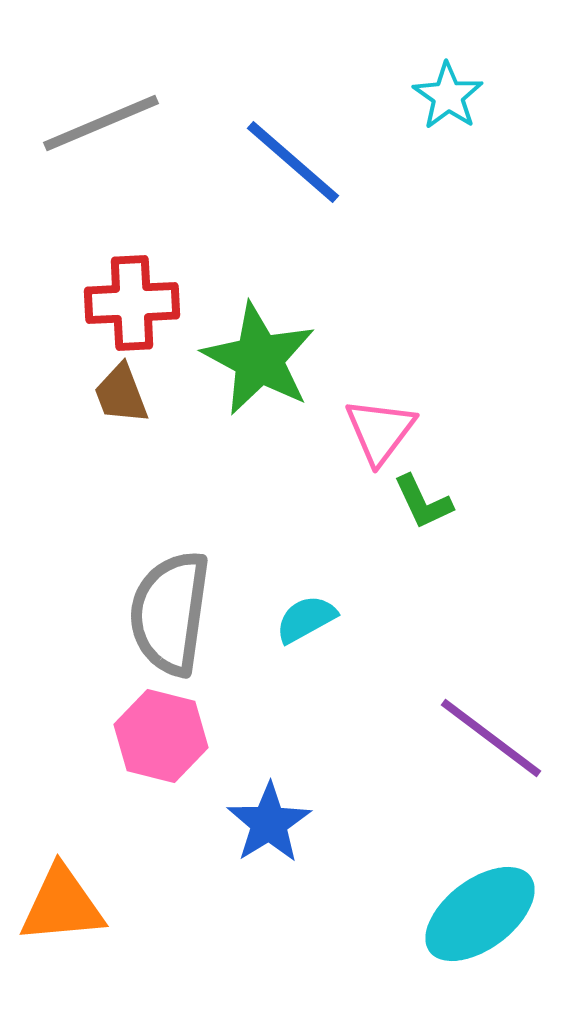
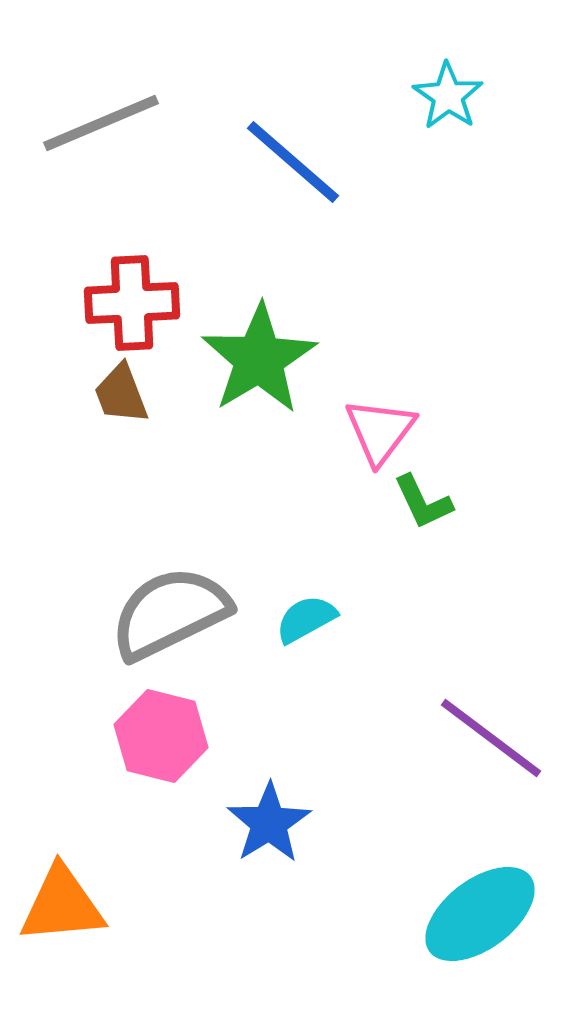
green star: rotated 13 degrees clockwise
gray semicircle: rotated 56 degrees clockwise
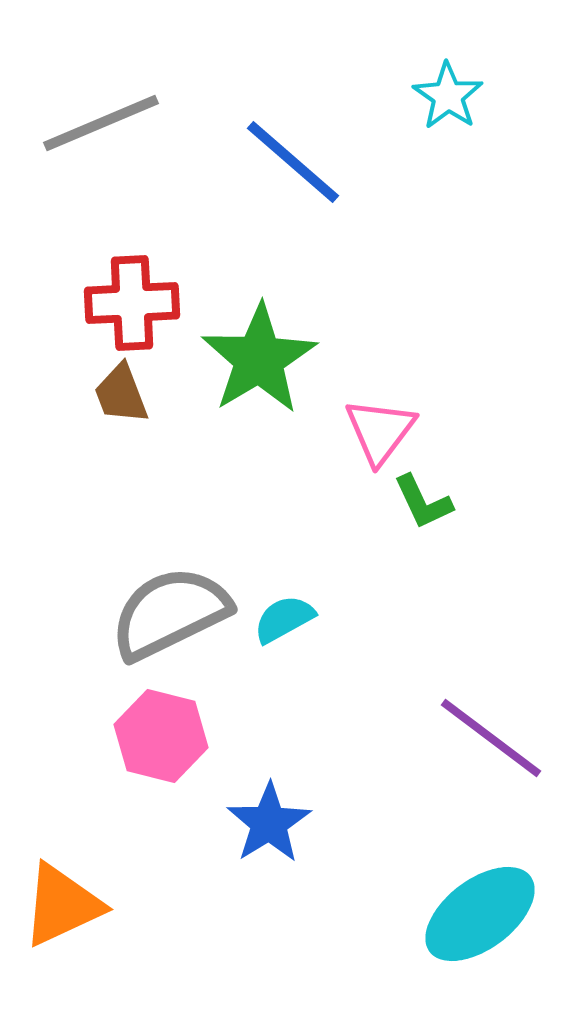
cyan semicircle: moved 22 px left
orange triangle: rotated 20 degrees counterclockwise
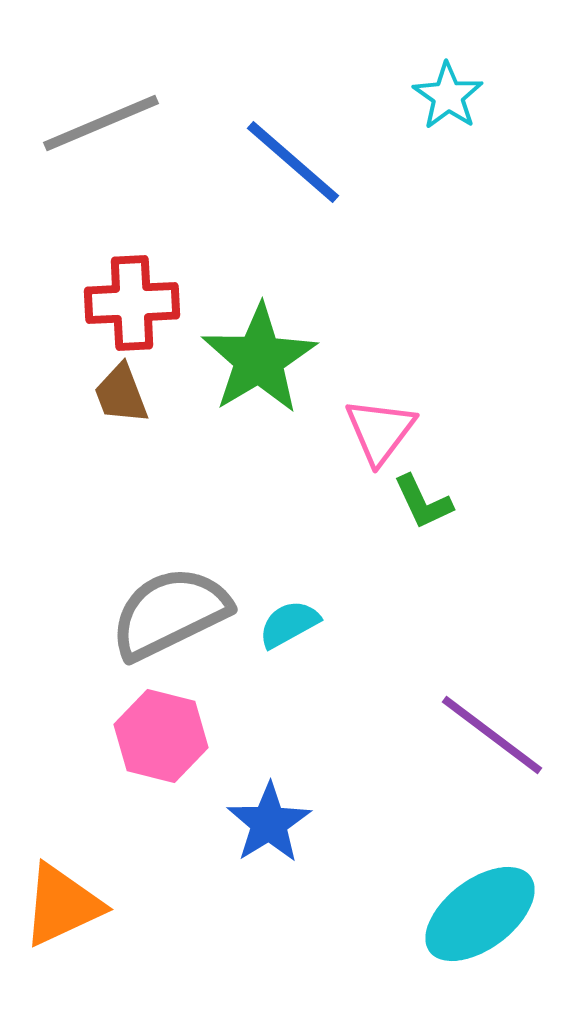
cyan semicircle: moved 5 px right, 5 px down
purple line: moved 1 px right, 3 px up
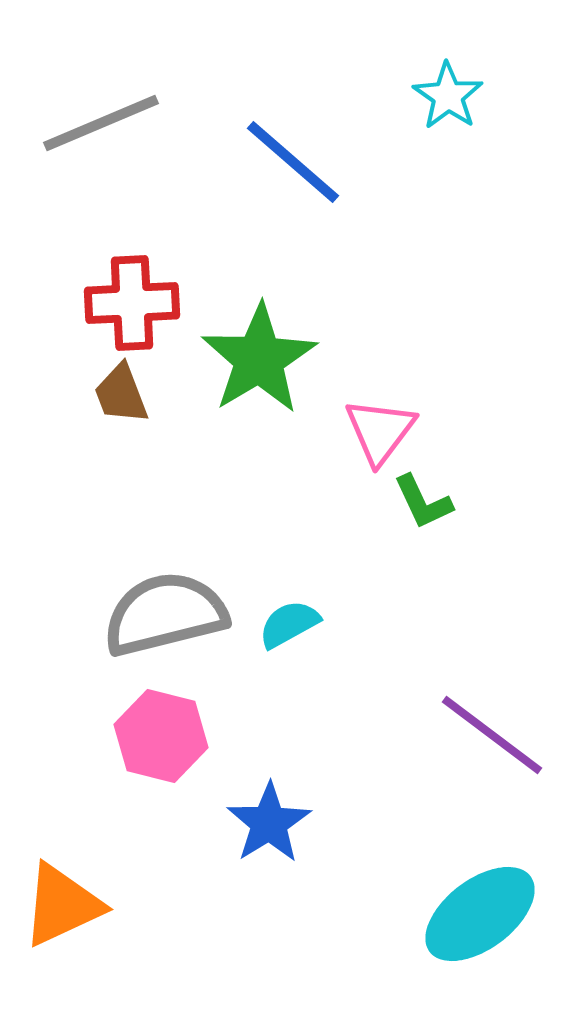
gray semicircle: moved 5 px left, 1 px down; rotated 12 degrees clockwise
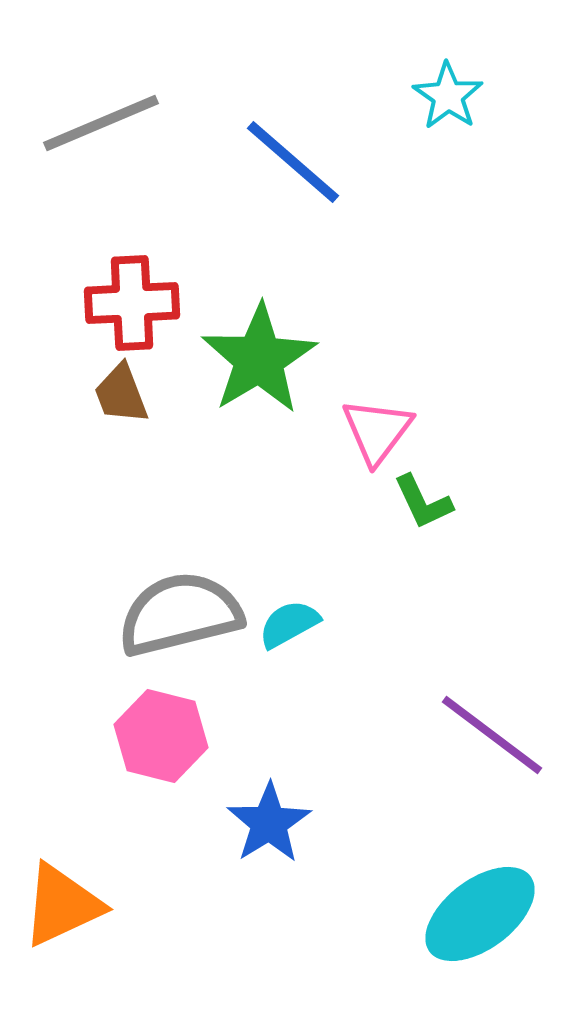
pink triangle: moved 3 px left
gray semicircle: moved 15 px right
